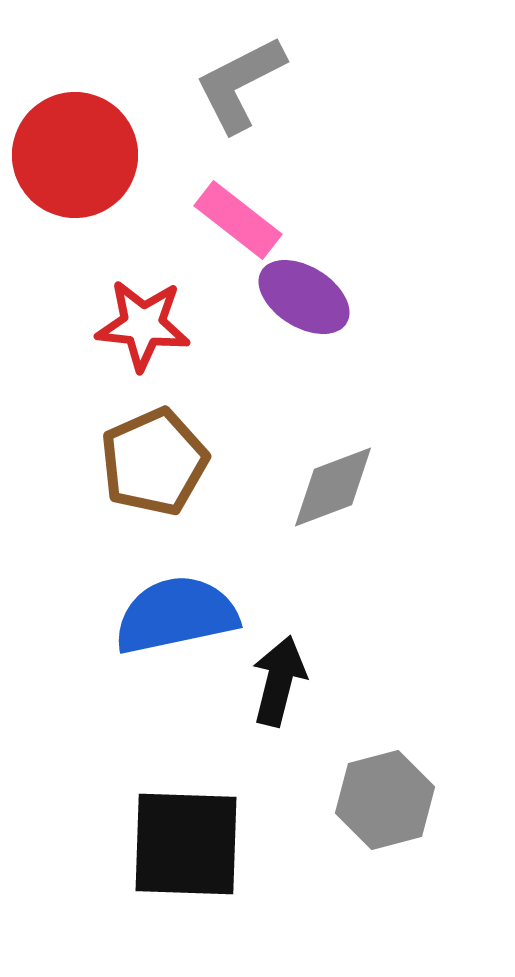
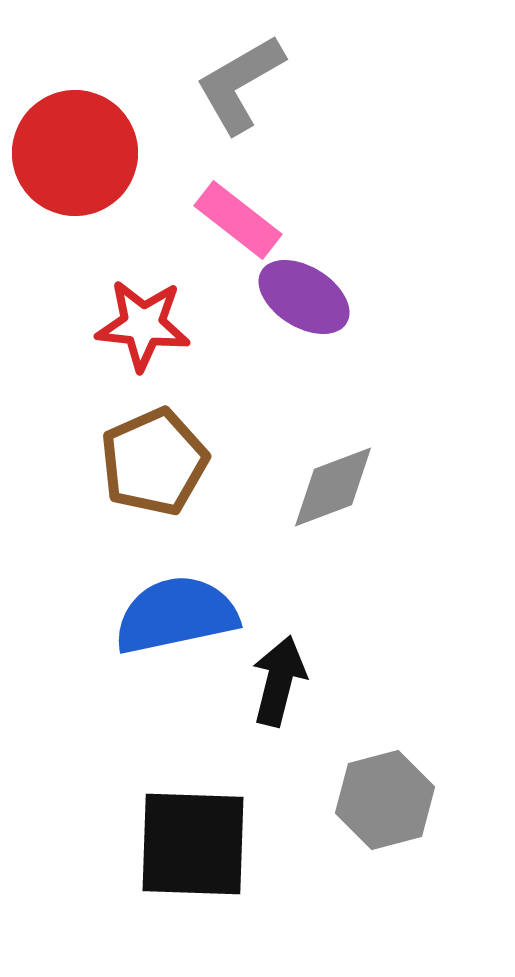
gray L-shape: rotated 3 degrees counterclockwise
red circle: moved 2 px up
black square: moved 7 px right
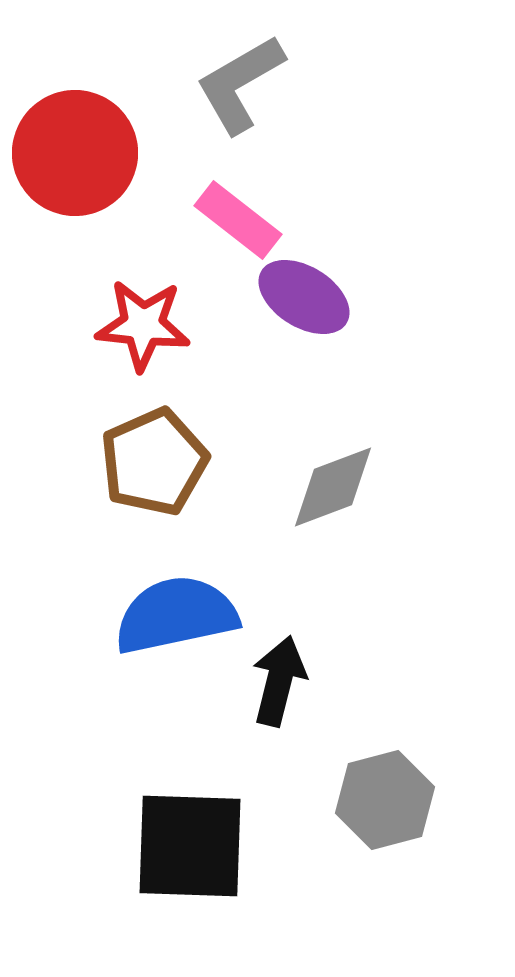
black square: moved 3 px left, 2 px down
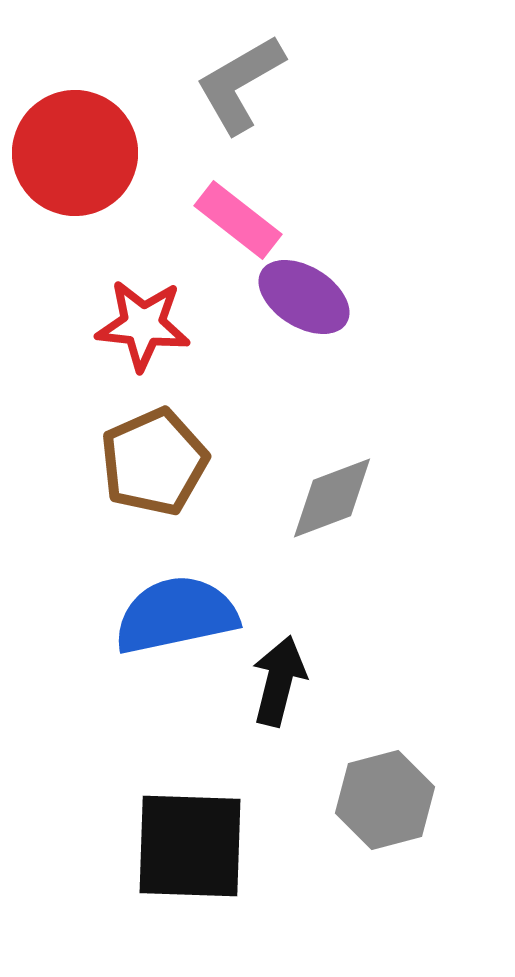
gray diamond: moved 1 px left, 11 px down
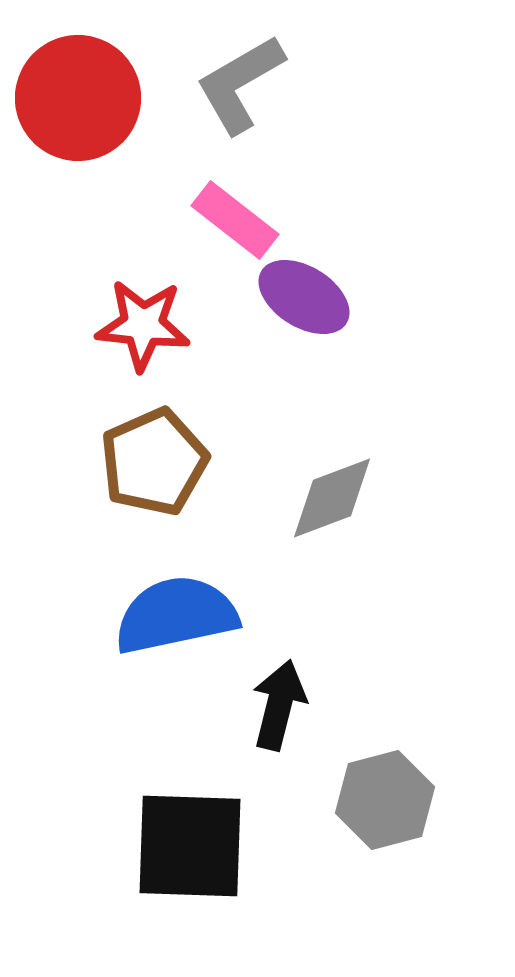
red circle: moved 3 px right, 55 px up
pink rectangle: moved 3 px left
black arrow: moved 24 px down
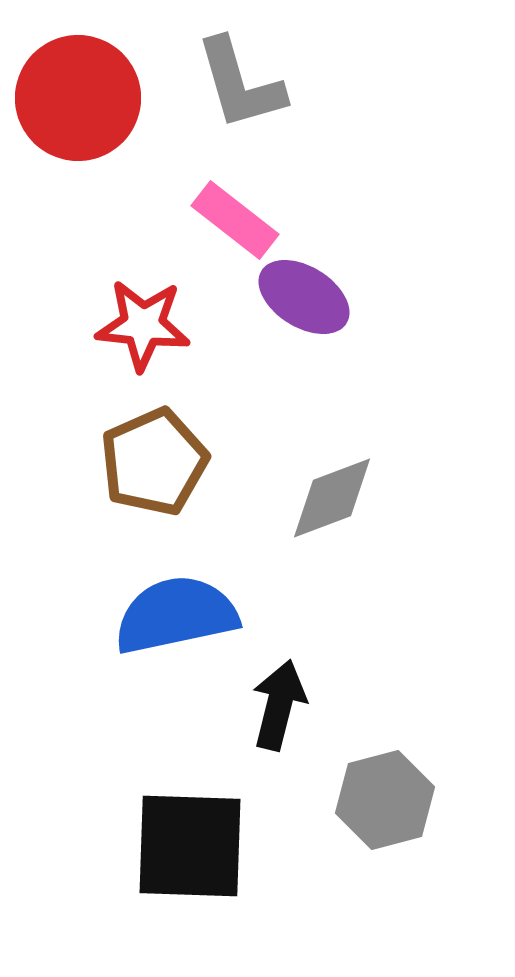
gray L-shape: rotated 76 degrees counterclockwise
